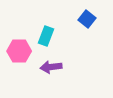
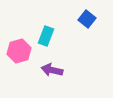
pink hexagon: rotated 15 degrees counterclockwise
purple arrow: moved 1 px right, 3 px down; rotated 20 degrees clockwise
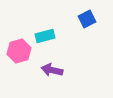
blue square: rotated 24 degrees clockwise
cyan rectangle: moved 1 px left; rotated 54 degrees clockwise
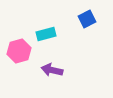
cyan rectangle: moved 1 px right, 2 px up
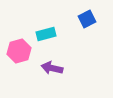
purple arrow: moved 2 px up
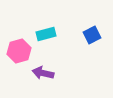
blue square: moved 5 px right, 16 px down
purple arrow: moved 9 px left, 5 px down
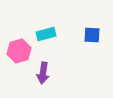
blue square: rotated 30 degrees clockwise
purple arrow: rotated 95 degrees counterclockwise
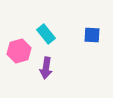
cyan rectangle: rotated 66 degrees clockwise
purple arrow: moved 3 px right, 5 px up
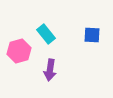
purple arrow: moved 4 px right, 2 px down
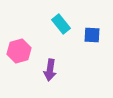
cyan rectangle: moved 15 px right, 10 px up
